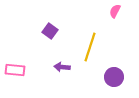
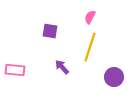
pink semicircle: moved 25 px left, 6 px down
purple square: rotated 28 degrees counterclockwise
purple arrow: rotated 42 degrees clockwise
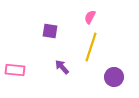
yellow line: moved 1 px right
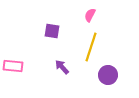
pink semicircle: moved 2 px up
purple square: moved 2 px right
pink rectangle: moved 2 px left, 4 px up
purple circle: moved 6 px left, 2 px up
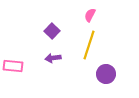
purple square: rotated 35 degrees clockwise
yellow line: moved 2 px left, 2 px up
purple arrow: moved 9 px left, 9 px up; rotated 56 degrees counterclockwise
purple circle: moved 2 px left, 1 px up
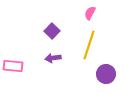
pink semicircle: moved 2 px up
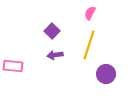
purple arrow: moved 2 px right, 3 px up
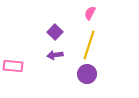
purple square: moved 3 px right, 1 px down
purple circle: moved 19 px left
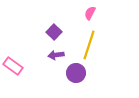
purple square: moved 1 px left
purple arrow: moved 1 px right
pink rectangle: rotated 30 degrees clockwise
purple circle: moved 11 px left, 1 px up
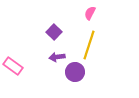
purple arrow: moved 1 px right, 2 px down
purple circle: moved 1 px left, 1 px up
